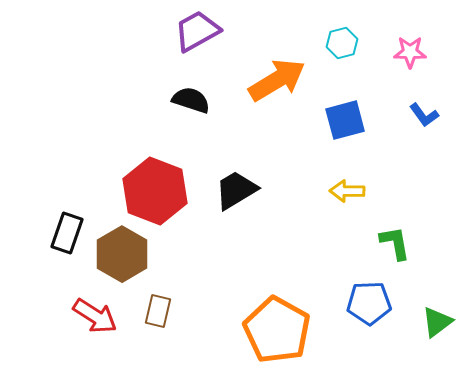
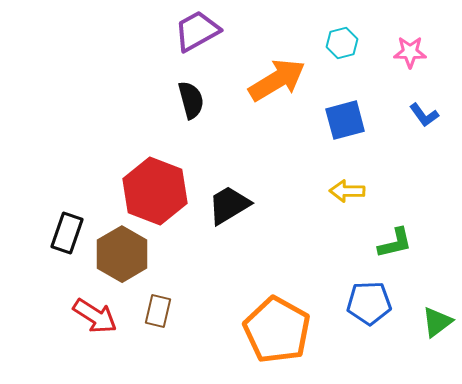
black semicircle: rotated 57 degrees clockwise
black trapezoid: moved 7 px left, 15 px down
green L-shape: rotated 87 degrees clockwise
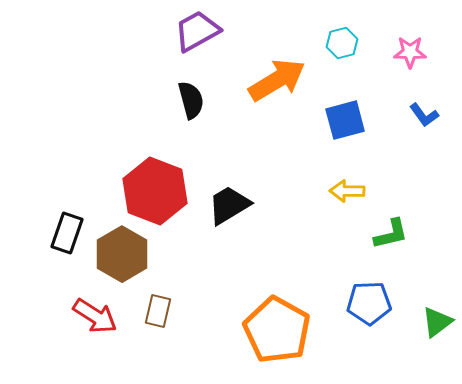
green L-shape: moved 4 px left, 9 px up
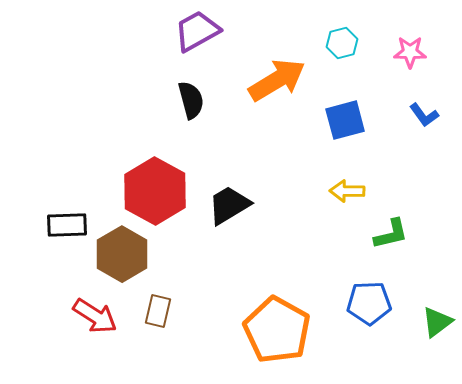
red hexagon: rotated 8 degrees clockwise
black rectangle: moved 8 px up; rotated 69 degrees clockwise
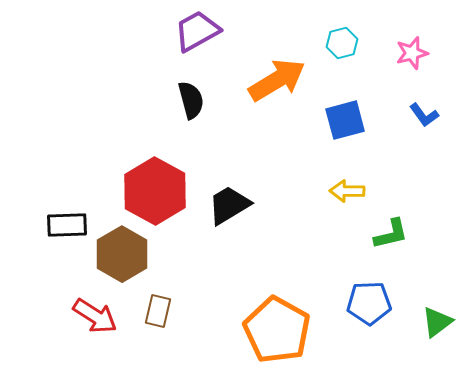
pink star: moved 2 px right, 1 px down; rotated 16 degrees counterclockwise
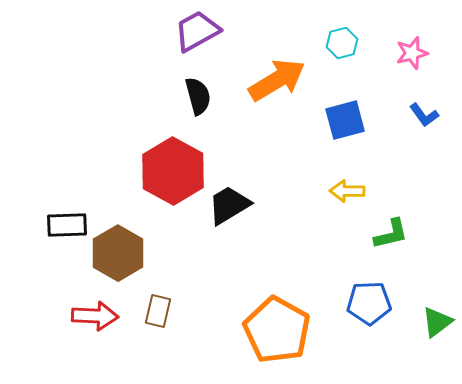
black semicircle: moved 7 px right, 4 px up
red hexagon: moved 18 px right, 20 px up
brown hexagon: moved 4 px left, 1 px up
red arrow: rotated 30 degrees counterclockwise
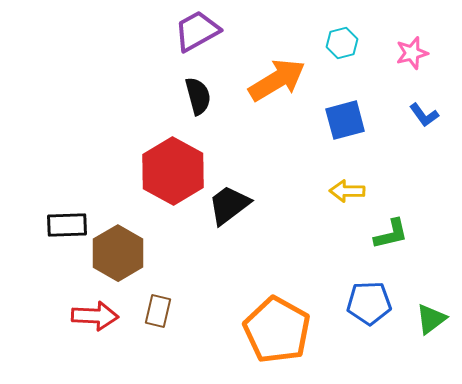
black trapezoid: rotated 6 degrees counterclockwise
green triangle: moved 6 px left, 3 px up
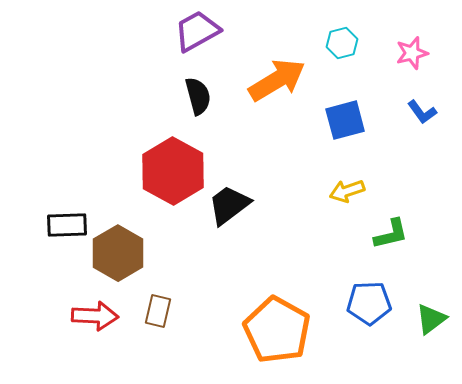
blue L-shape: moved 2 px left, 3 px up
yellow arrow: rotated 20 degrees counterclockwise
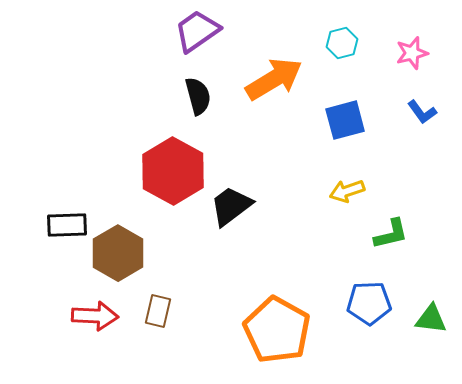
purple trapezoid: rotated 6 degrees counterclockwise
orange arrow: moved 3 px left, 1 px up
black trapezoid: moved 2 px right, 1 px down
green triangle: rotated 44 degrees clockwise
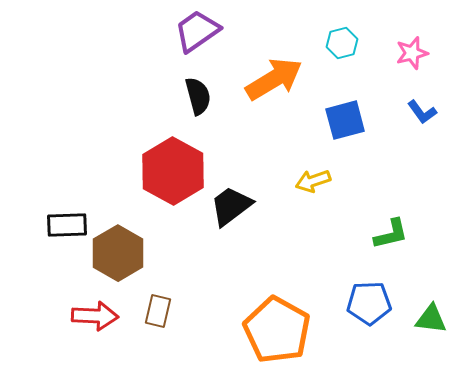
yellow arrow: moved 34 px left, 10 px up
